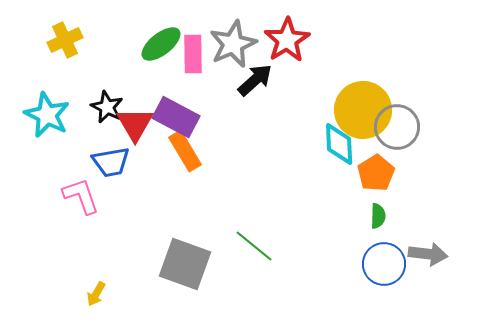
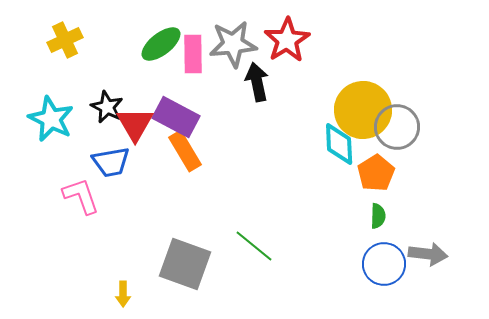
gray star: rotated 18 degrees clockwise
black arrow: moved 2 px right, 2 px down; rotated 60 degrees counterclockwise
cyan star: moved 4 px right, 4 px down
yellow arrow: moved 27 px right; rotated 30 degrees counterclockwise
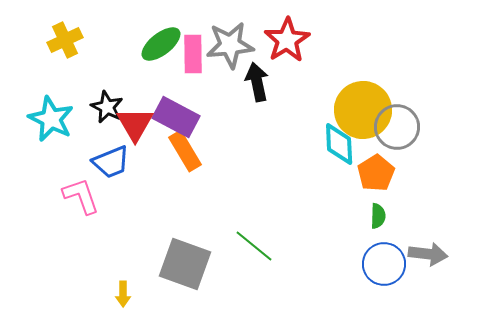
gray star: moved 3 px left, 1 px down
blue trapezoid: rotated 12 degrees counterclockwise
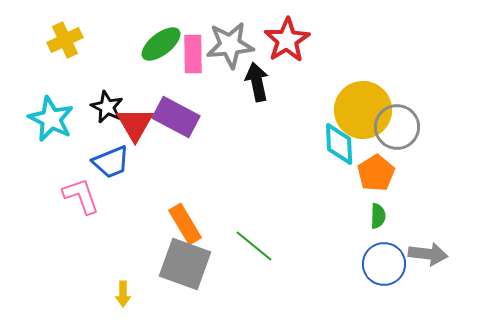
orange rectangle: moved 73 px down
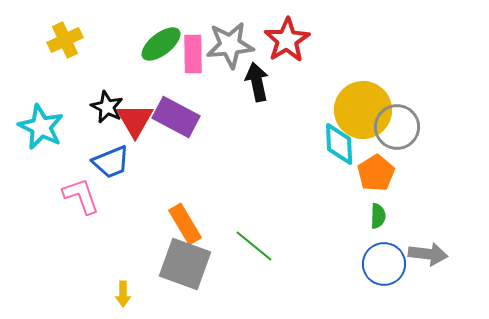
cyan star: moved 10 px left, 8 px down
red triangle: moved 4 px up
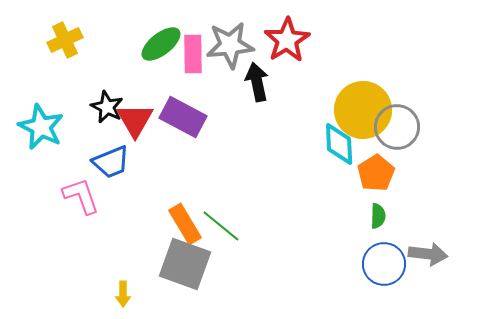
purple rectangle: moved 7 px right
green line: moved 33 px left, 20 px up
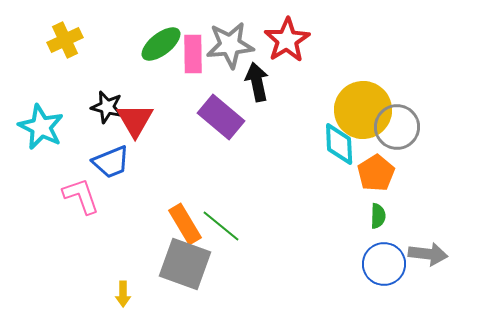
black star: rotated 12 degrees counterclockwise
purple rectangle: moved 38 px right; rotated 12 degrees clockwise
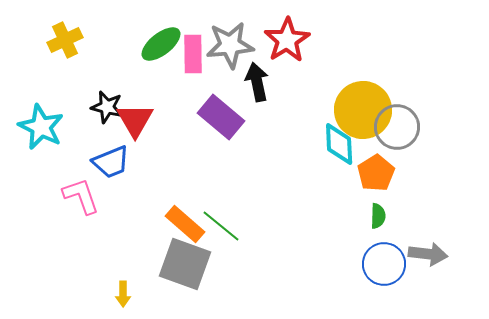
orange rectangle: rotated 18 degrees counterclockwise
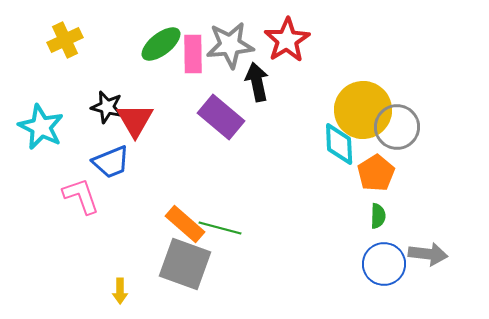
green line: moved 1 px left, 2 px down; rotated 24 degrees counterclockwise
yellow arrow: moved 3 px left, 3 px up
